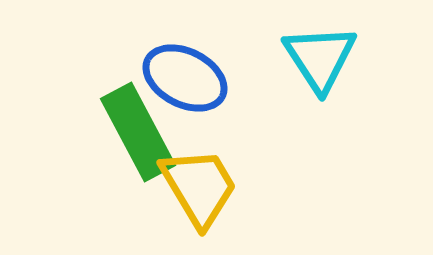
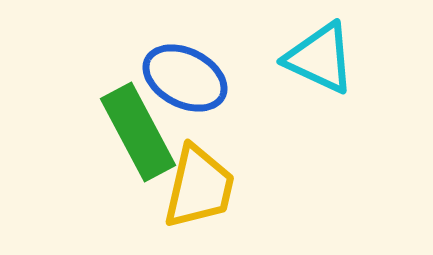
cyan triangle: rotated 32 degrees counterclockwise
yellow trapezoid: rotated 44 degrees clockwise
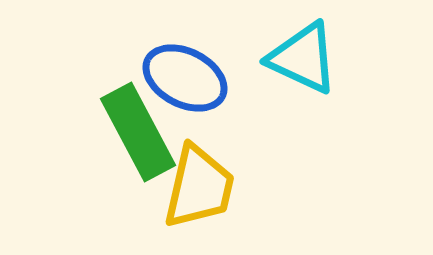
cyan triangle: moved 17 px left
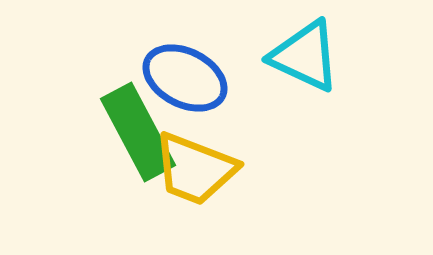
cyan triangle: moved 2 px right, 2 px up
yellow trapezoid: moved 4 px left, 18 px up; rotated 98 degrees clockwise
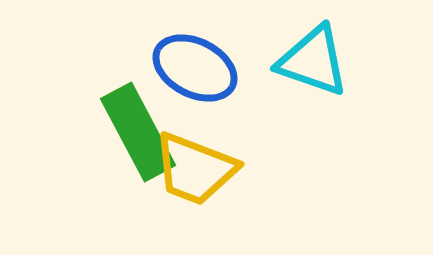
cyan triangle: moved 8 px right, 5 px down; rotated 6 degrees counterclockwise
blue ellipse: moved 10 px right, 10 px up
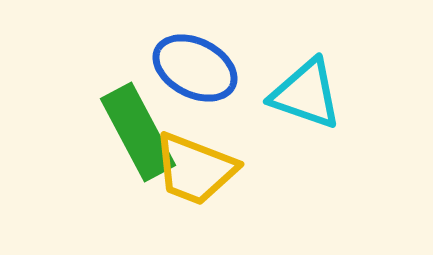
cyan triangle: moved 7 px left, 33 px down
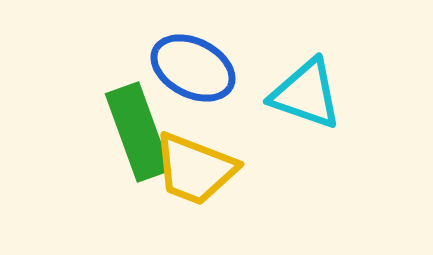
blue ellipse: moved 2 px left
green rectangle: rotated 8 degrees clockwise
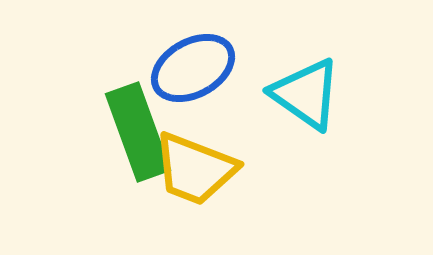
blue ellipse: rotated 56 degrees counterclockwise
cyan triangle: rotated 16 degrees clockwise
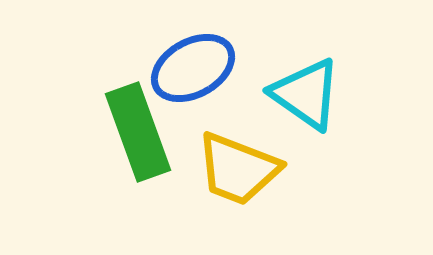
yellow trapezoid: moved 43 px right
